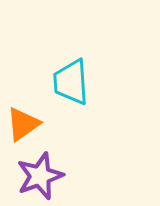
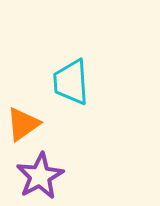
purple star: rotated 9 degrees counterclockwise
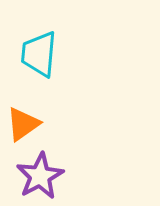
cyan trapezoid: moved 32 px left, 28 px up; rotated 9 degrees clockwise
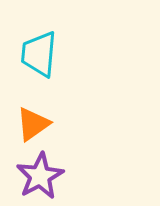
orange triangle: moved 10 px right
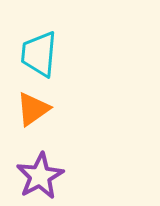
orange triangle: moved 15 px up
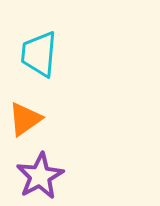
orange triangle: moved 8 px left, 10 px down
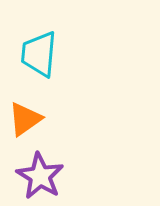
purple star: rotated 12 degrees counterclockwise
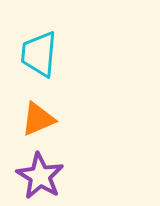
orange triangle: moved 13 px right; rotated 12 degrees clockwise
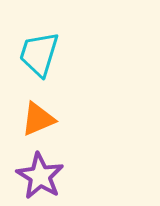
cyan trapezoid: rotated 12 degrees clockwise
